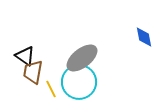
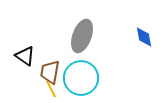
gray ellipse: moved 22 px up; rotated 32 degrees counterclockwise
brown trapezoid: moved 17 px right
cyan circle: moved 2 px right, 4 px up
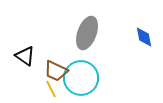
gray ellipse: moved 5 px right, 3 px up
brown trapezoid: moved 6 px right, 1 px up; rotated 75 degrees counterclockwise
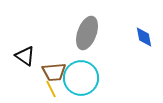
brown trapezoid: moved 2 px left, 1 px down; rotated 30 degrees counterclockwise
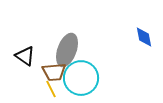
gray ellipse: moved 20 px left, 17 px down
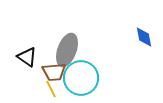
black triangle: moved 2 px right, 1 px down
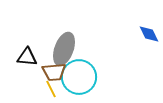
blue diamond: moved 5 px right, 3 px up; rotated 15 degrees counterclockwise
gray ellipse: moved 3 px left, 1 px up
black triangle: rotated 30 degrees counterclockwise
cyan circle: moved 2 px left, 1 px up
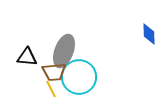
blue diamond: rotated 25 degrees clockwise
gray ellipse: moved 2 px down
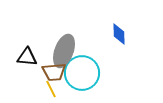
blue diamond: moved 30 px left
cyan circle: moved 3 px right, 4 px up
